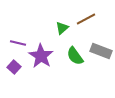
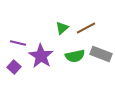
brown line: moved 9 px down
gray rectangle: moved 3 px down
green semicircle: rotated 66 degrees counterclockwise
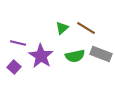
brown line: rotated 60 degrees clockwise
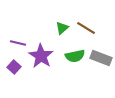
gray rectangle: moved 4 px down
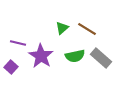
brown line: moved 1 px right, 1 px down
gray rectangle: rotated 20 degrees clockwise
purple square: moved 3 px left
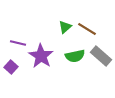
green triangle: moved 3 px right, 1 px up
gray rectangle: moved 2 px up
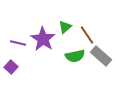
brown line: moved 6 px down; rotated 24 degrees clockwise
purple star: moved 2 px right, 17 px up
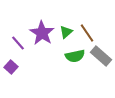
green triangle: moved 1 px right, 5 px down
brown line: moved 2 px up
purple star: moved 1 px left, 6 px up
purple line: rotated 35 degrees clockwise
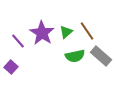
brown line: moved 2 px up
purple line: moved 2 px up
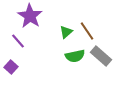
purple star: moved 12 px left, 17 px up
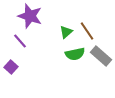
purple star: rotated 15 degrees counterclockwise
purple line: moved 2 px right
green semicircle: moved 2 px up
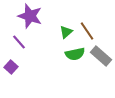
purple line: moved 1 px left, 1 px down
